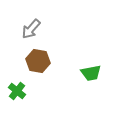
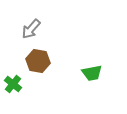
green trapezoid: moved 1 px right
green cross: moved 4 px left, 7 px up
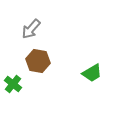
green trapezoid: rotated 20 degrees counterclockwise
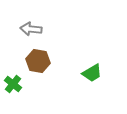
gray arrow: rotated 55 degrees clockwise
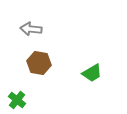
brown hexagon: moved 1 px right, 2 px down
green cross: moved 4 px right, 16 px down
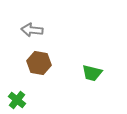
gray arrow: moved 1 px right, 1 px down
green trapezoid: rotated 45 degrees clockwise
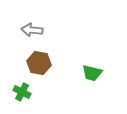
green cross: moved 5 px right, 8 px up; rotated 12 degrees counterclockwise
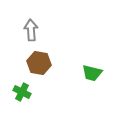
gray arrow: moved 1 px left; rotated 80 degrees clockwise
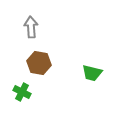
gray arrow: moved 3 px up
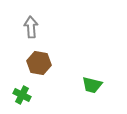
green trapezoid: moved 12 px down
green cross: moved 3 px down
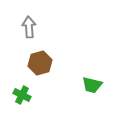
gray arrow: moved 2 px left
brown hexagon: moved 1 px right; rotated 25 degrees counterclockwise
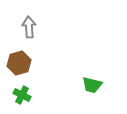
brown hexagon: moved 21 px left
